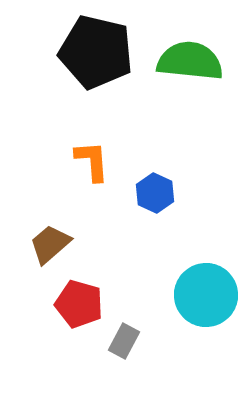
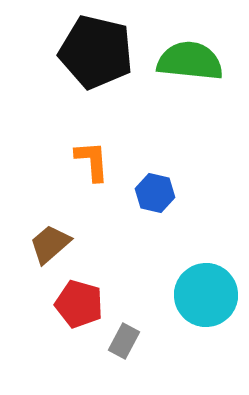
blue hexagon: rotated 12 degrees counterclockwise
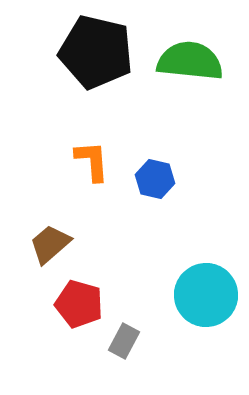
blue hexagon: moved 14 px up
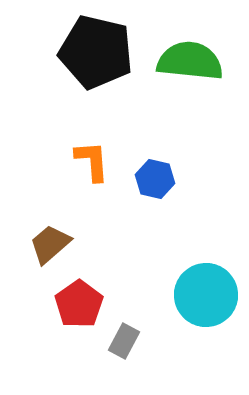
red pentagon: rotated 21 degrees clockwise
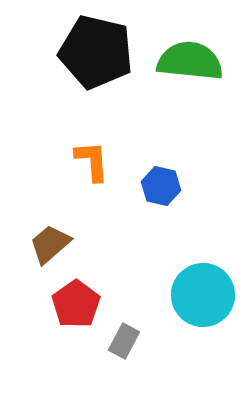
blue hexagon: moved 6 px right, 7 px down
cyan circle: moved 3 px left
red pentagon: moved 3 px left
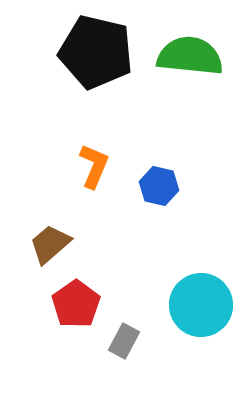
green semicircle: moved 5 px up
orange L-shape: moved 2 px right, 5 px down; rotated 27 degrees clockwise
blue hexagon: moved 2 px left
cyan circle: moved 2 px left, 10 px down
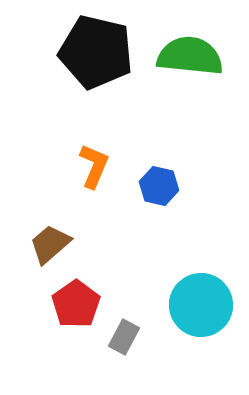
gray rectangle: moved 4 px up
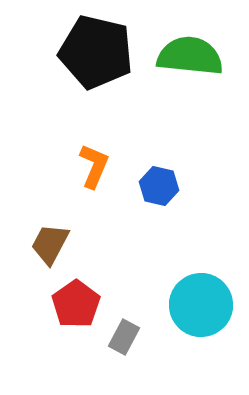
brown trapezoid: rotated 21 degrees counterclockwise
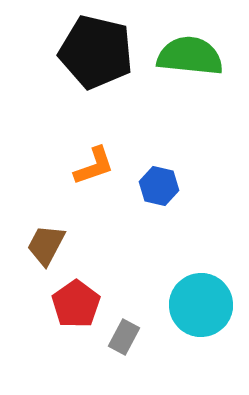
orange L-shape: rotated 48 degrees clockwise
brown trapezoid: moved 4 px left, 1 px down
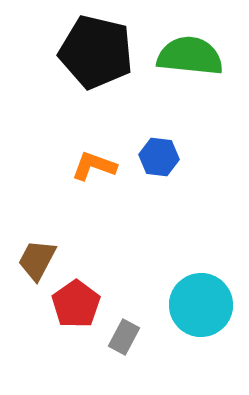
orange L-shape: rotated 141 degrees counterclockwise
blue hexagon: moved 29 px up; rotated 6 degrees counterclockwise
brown trapezoid: moved 9 px left, 15 px down
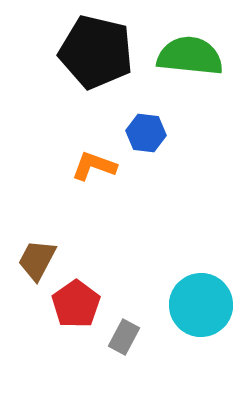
blue hexagon: moved 13 px left, 24 px up
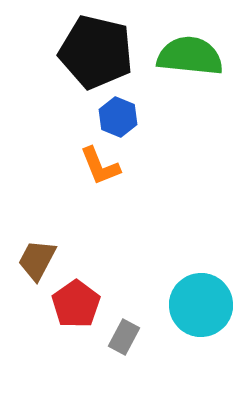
blue hexagon: moved 28 px left, 16 px up; rotated 15 degrees clockwise
orange L-shape: moved 6 px right; rotated 132 degrees counterclockwise
